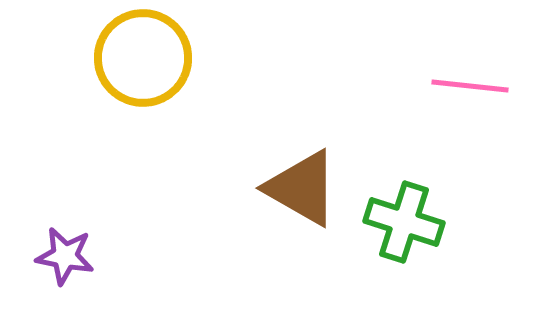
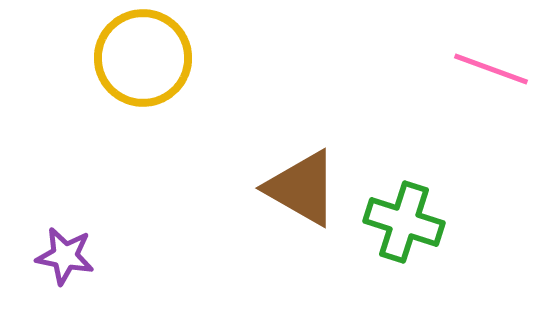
pink line: moved 21 px right, 17 px up; rotated 14 degrees clockwise
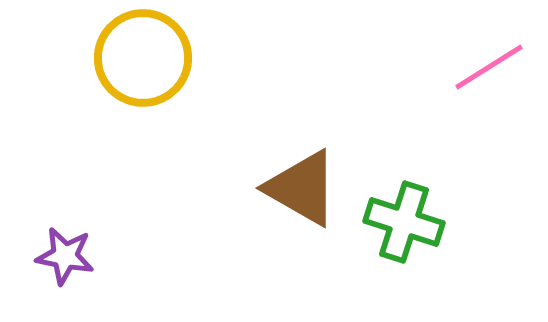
pink line: moved 2 px left, 2 px up; rotated 52 degrees counterclockwise
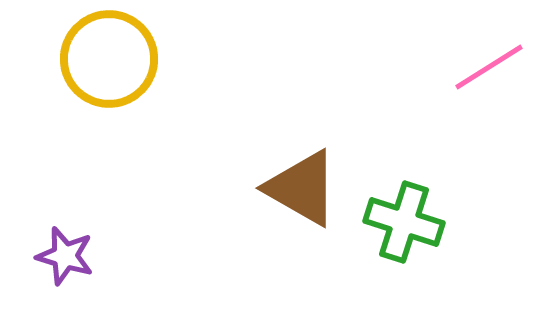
yellow circle: moved 34 px left, 1 px down
purple star: rotated 6 degrees clockwise
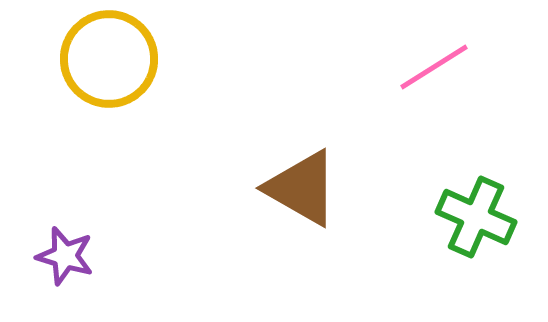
pink line: moved 55 px left
green cross: moved 72 px right, 5 px up; rotated 6 degrees clockwise
